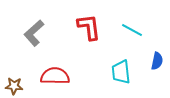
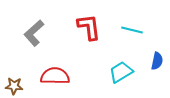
cyan line: rotated 15 degrees counterclockwise
cyan trapezoid: rotated 65 degrees clockwise
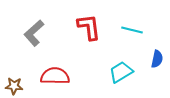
blue semicircle: moved 2 px up
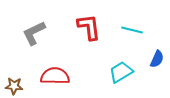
gray L-shape: rotated 16 degrees clockwise
blue semicircle: rotated 12 degrees clockwise
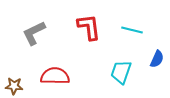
cyan trapezoid: rotated 40 degrees counterclockwise
